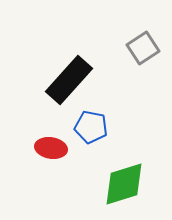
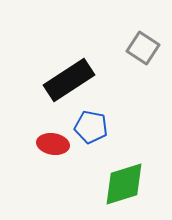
gray square: rotated 24 degrees counterclockwise
black rectangle: rotated 15 degrees clockwise
red ellipse: moved 2 px right, 4 px up
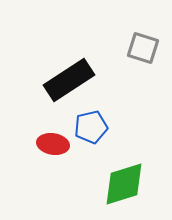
gray square: rotated 16 degrees counterclockwise
blue pentagon: rotated 24 degrees counterclockwise
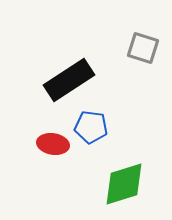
blue pentagon: rotated 20 degrees clockwise
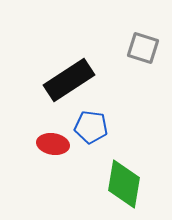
green diamond: rotated 63 degrees counterclockwise
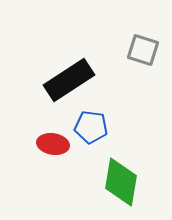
gray square: moved 2 px down
green diamond: moved 3 px left, 2 px up
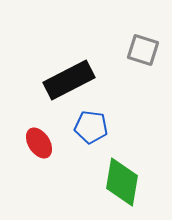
black rectangle: rotated 6 degrees clockwise
red ellipse: moved 14 px left, 1 px up; rotated 48 degrees clockwise
green diamond: moved 1 px right
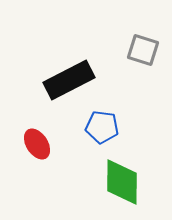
blue pentagon: moved 11 px right
red ellipse: moved 2 px left, 1 px down
green diamond: rotated 9 degrees counterclockwise
